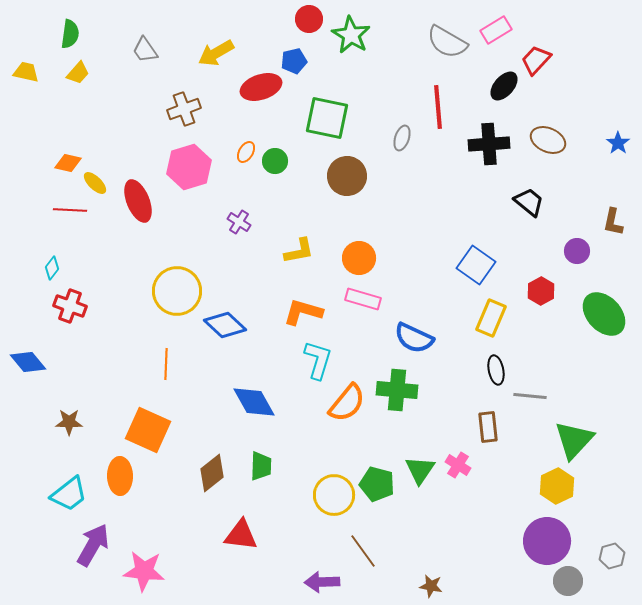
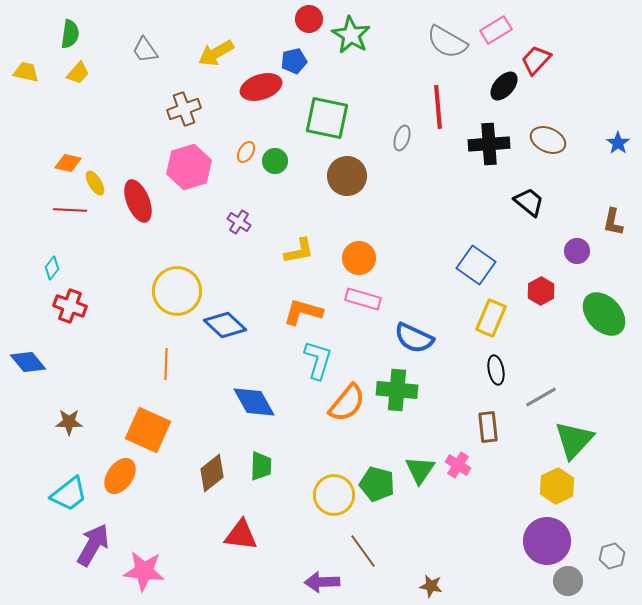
yellow ellipse at (95, 183): rotated 15 degrees clockwise
gray line at (530, 396): moved 11 px right, 1 px down; rotated 36 degrees counterclockwise
orange ellipse at (120, 476): rotated 36 degrees clockwise
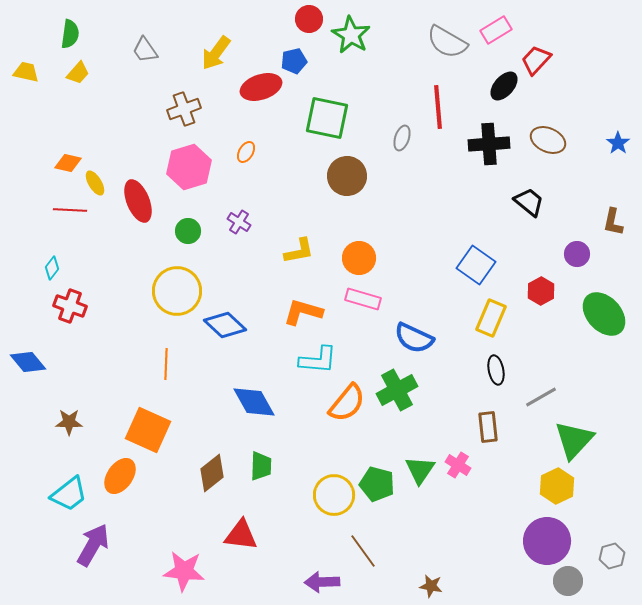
yellow arrow at (216, 53): rotated 24 degrees counterclockwise
green circle at (275, 161): moved 87 px left, 70 px down
purple circle at (577, 251): moved 3 px down
cyan L-shape at (318, 360): rotated 78 degrees clockwise
green cross at (397, 390): rotated 33 degrees counterclockwise
pink star at (144, 571): moved 40 px right
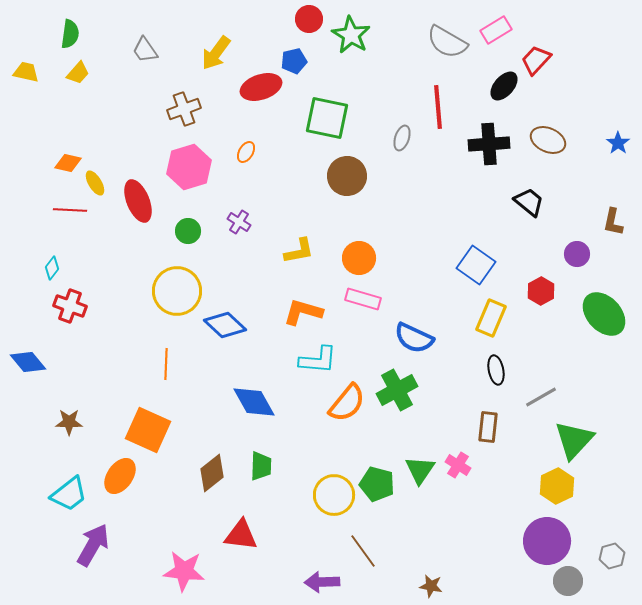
brown rectangle at (488, 427): rotated 12 degrees clockwise
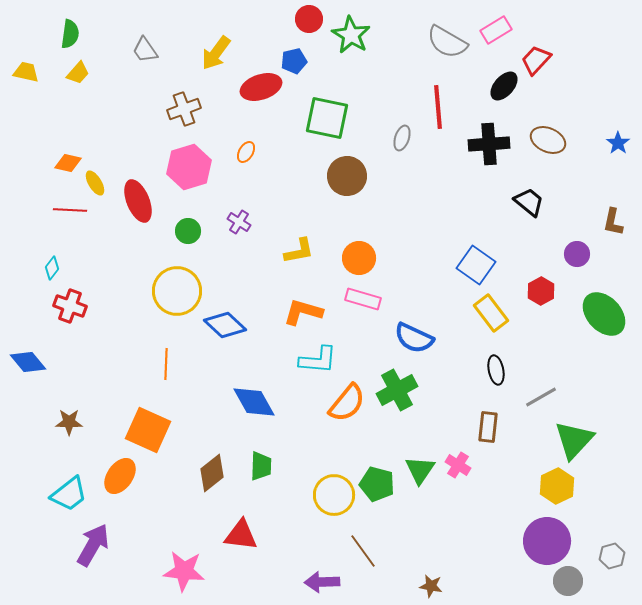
yellow rectangle at (491, 318): moved 5 px up; rotated 60 degrees counterclockwise
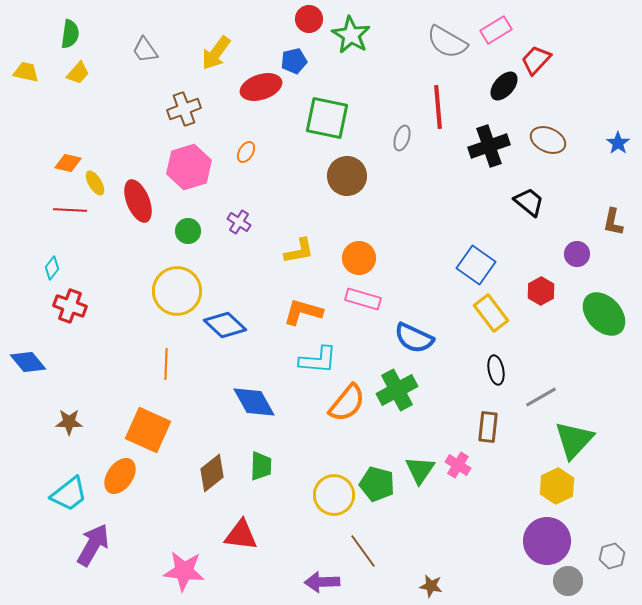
black cross at (489, 144): moved 2 px down; rotated 15 degrees counterclockwise
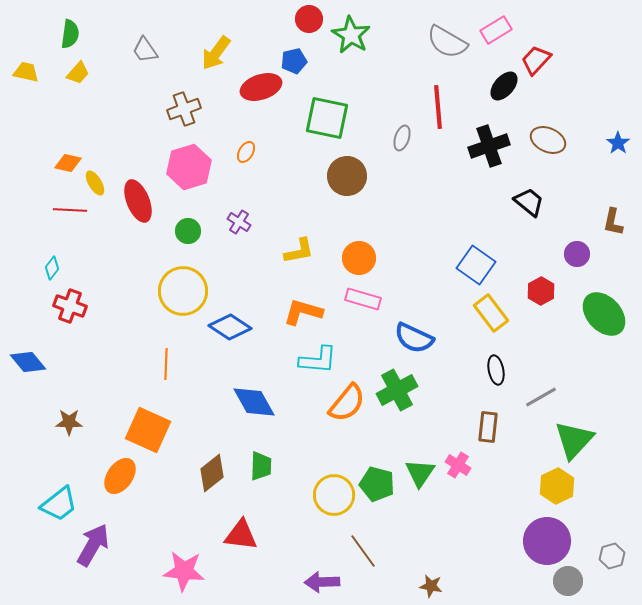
yellow circle at (177, 291): moved 6 px right
blue diamond at (225, 325): moved 5 px right, 2 px down; rotated 9 degrees counterclockwise
green triangle at (420, 470): moved 3 px down
cyan trapezoid at (69, 494): moved 10 px left, 10 px down
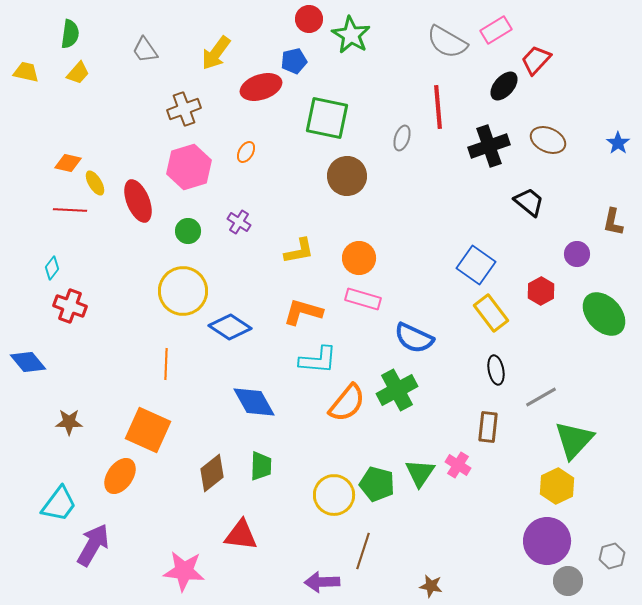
cyan trapezoid at (59, 504): rotated 15 degrees counterclockwise
brown line at (363, 551): rotated 54 degrees clockwise
